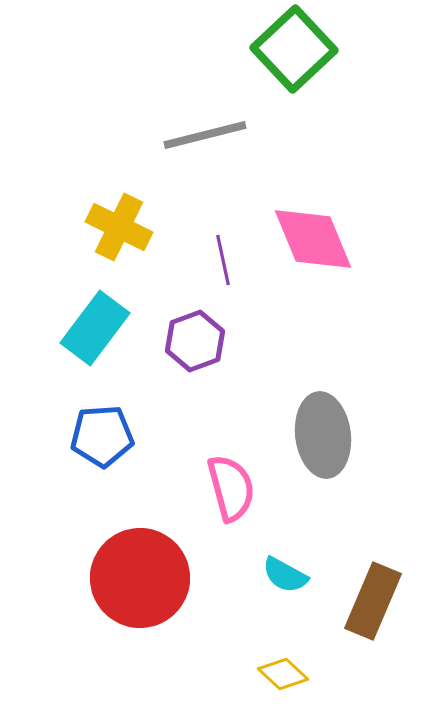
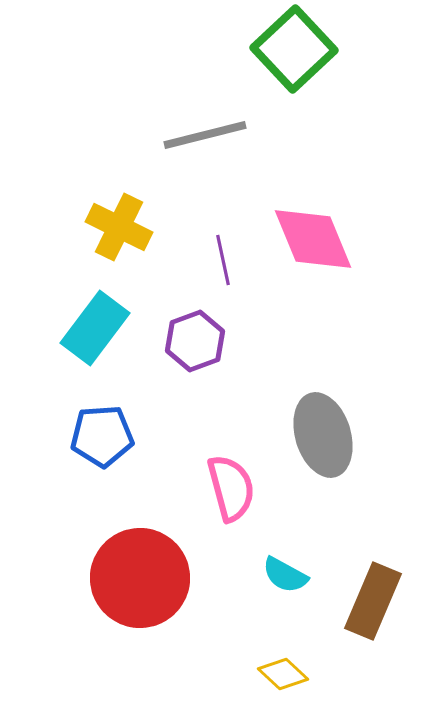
gray ellipse: rotated 10 degrees counterclockwise
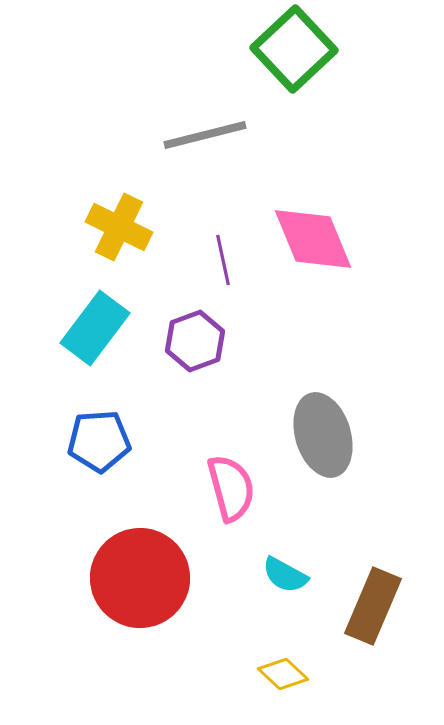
blue pentagon: moved 3 px left, 5 px down
brown rectangle: moved 5 px down
